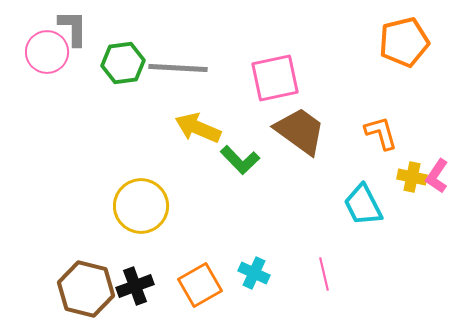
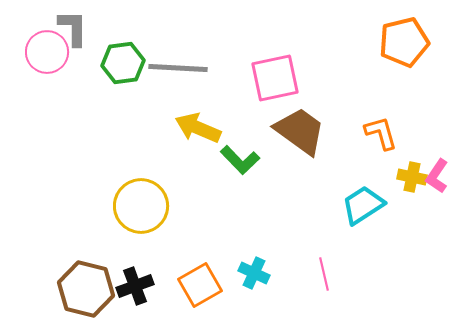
cyan trapezoid: rotated 84 degrees clockwise
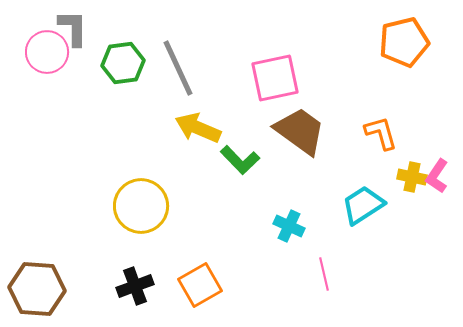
gray line: rotated 62 degrees clockwise
cyan cross: moved 35 px right, 47 px up
brown hexagon: moved 49 px left; rotated 10 degrees counterclockwise
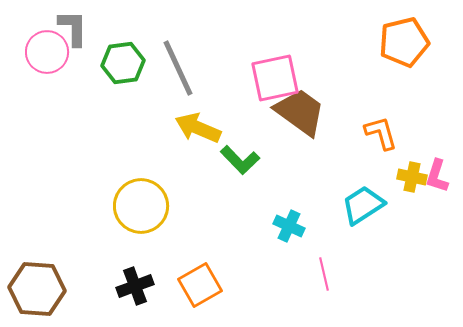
brown trapezoid: moved 19 px up
pink L-shape: rotated 16 degrees counterclockwise
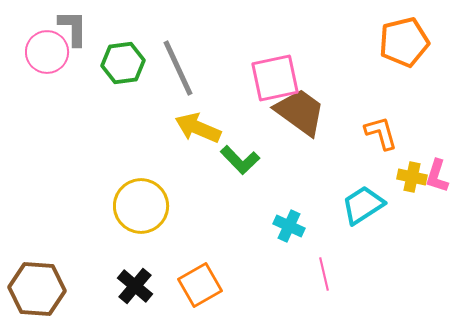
black cross: rotated 30 degrees counterclockwise
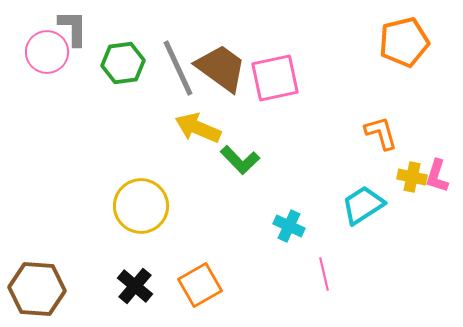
brown trapezoid: moved 79 px left, 44 px up
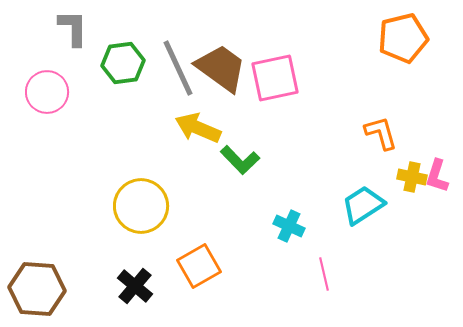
orange pentagon: moved 1 px left, 4 px up
pink circle: moved 40 px down
orange square: moved 1 px left, 19 px up
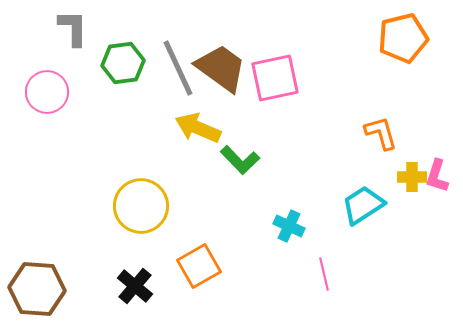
yellow cross: rotated 12 degrees counterclockwise
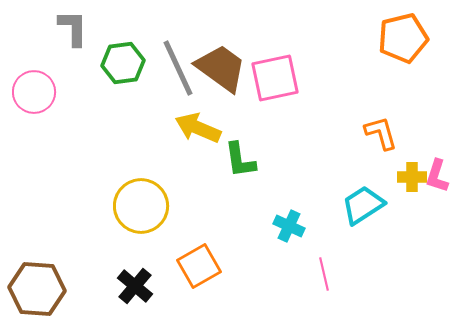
pink circle: moved 13 px left
green L-shape: rotated 36 degrees clockwise
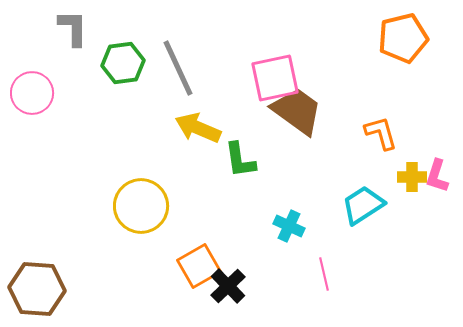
brown trapezoid: moved 76 px right, 43 px down
pink circle: moved 2 px left, 1 px down
black cross: moved 93 px right; rotated 6 degrees clockwise
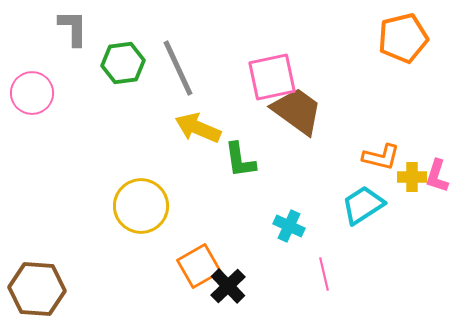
pink square: moved 3 px left, 1 px up
orange L-shape: moved 24 px down; rotated 120 degrees clockwise
